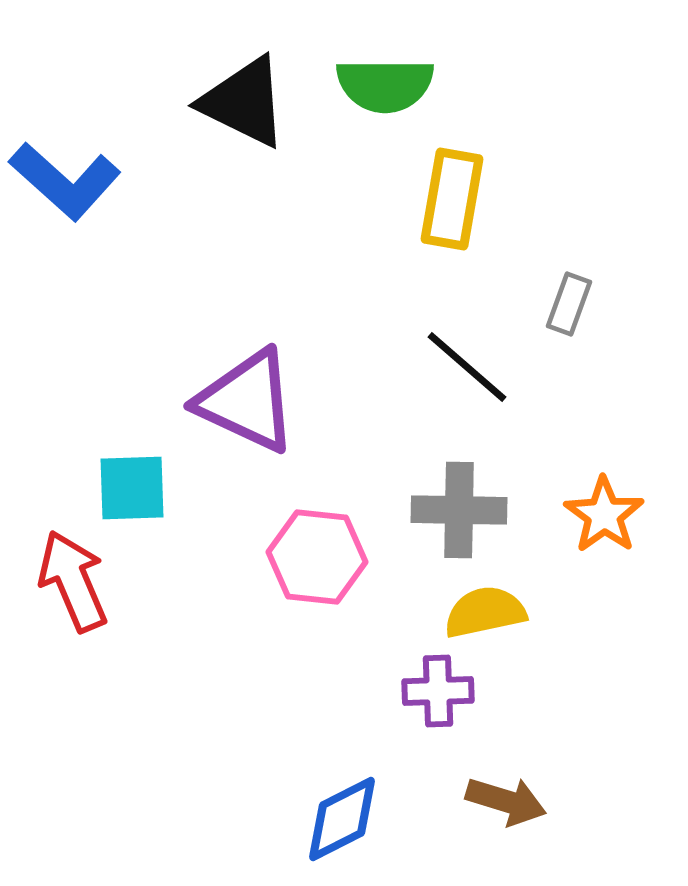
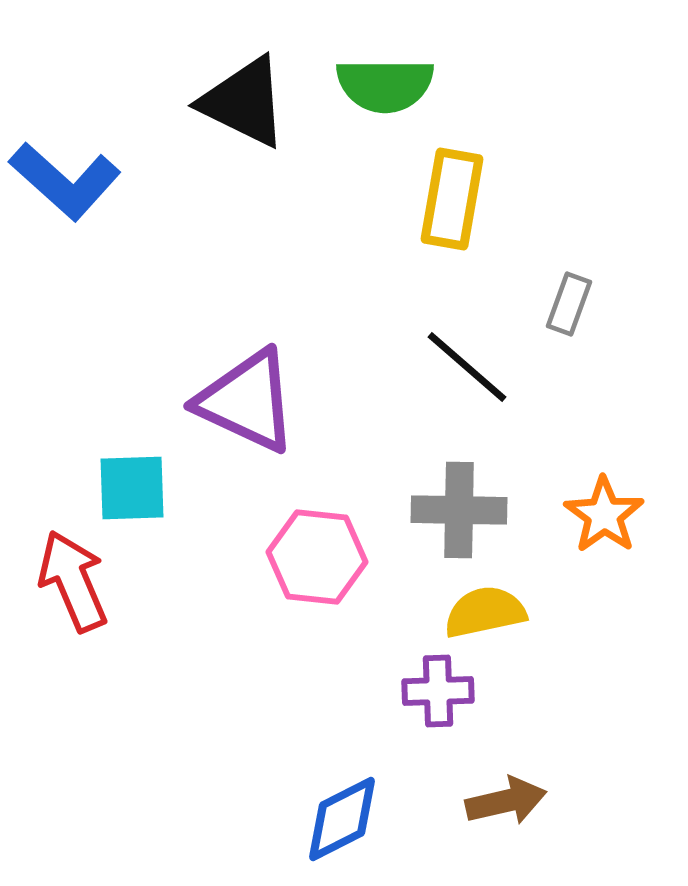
brown arrow: rotated 30 degrees counterclockwise
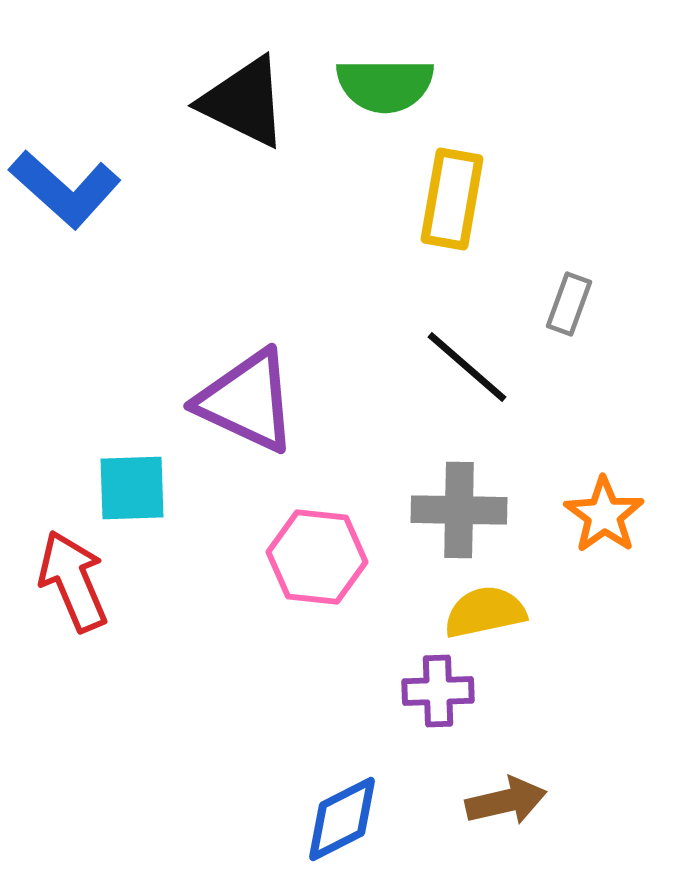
blue L-shape: moved 8 px down
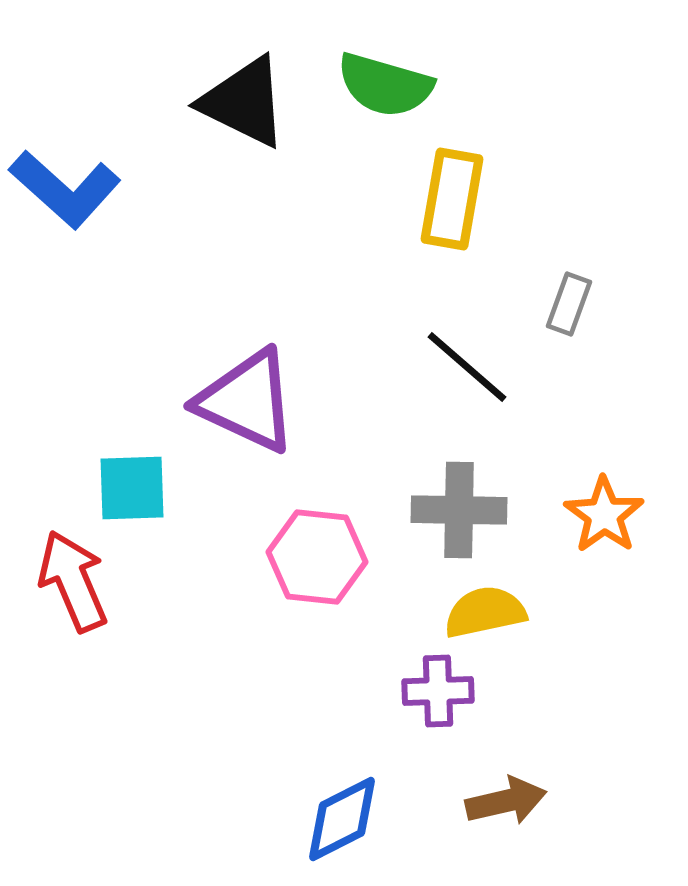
green semicircle: rotated 16 degrees clockwise
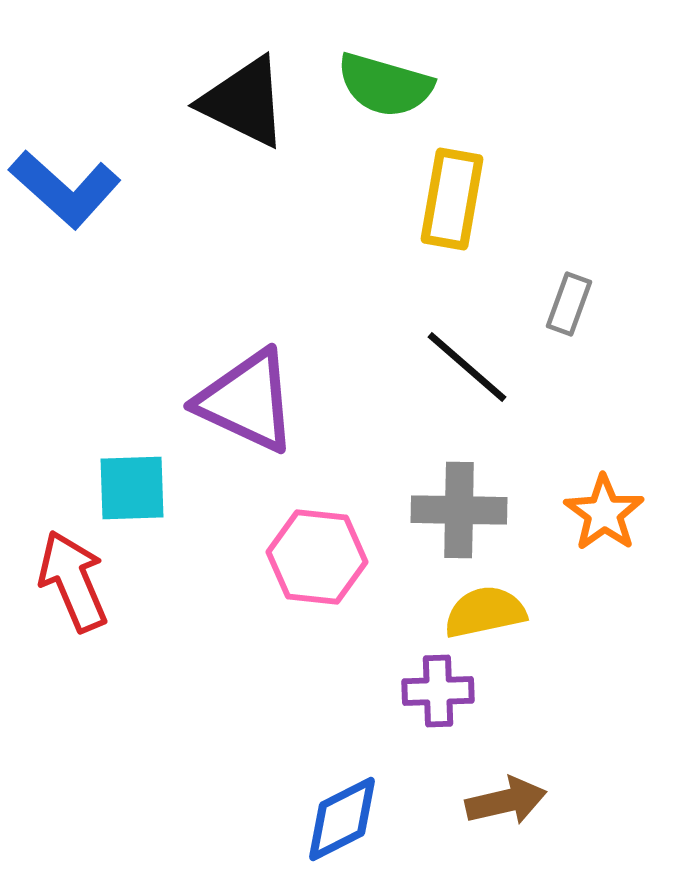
orange star: moved 2 px up
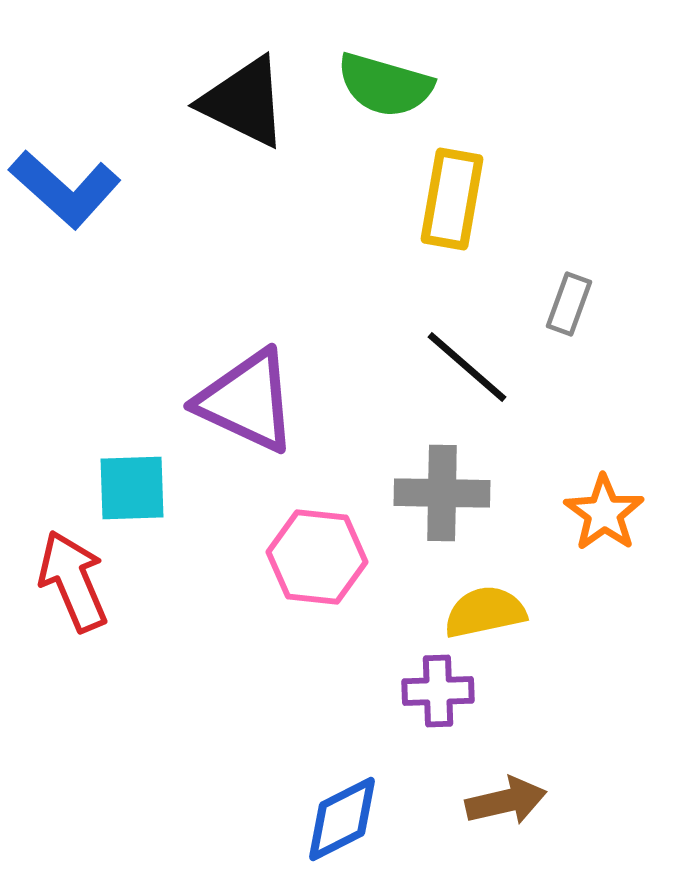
gray cross: moved 17 px left, 17 px up
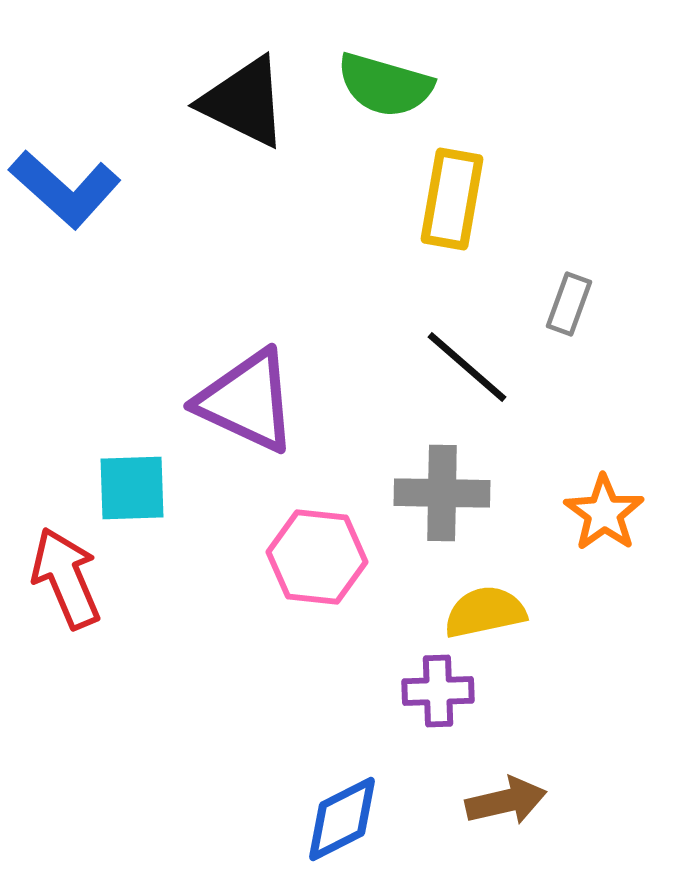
red arrow: moved 7 px left, 3 px up
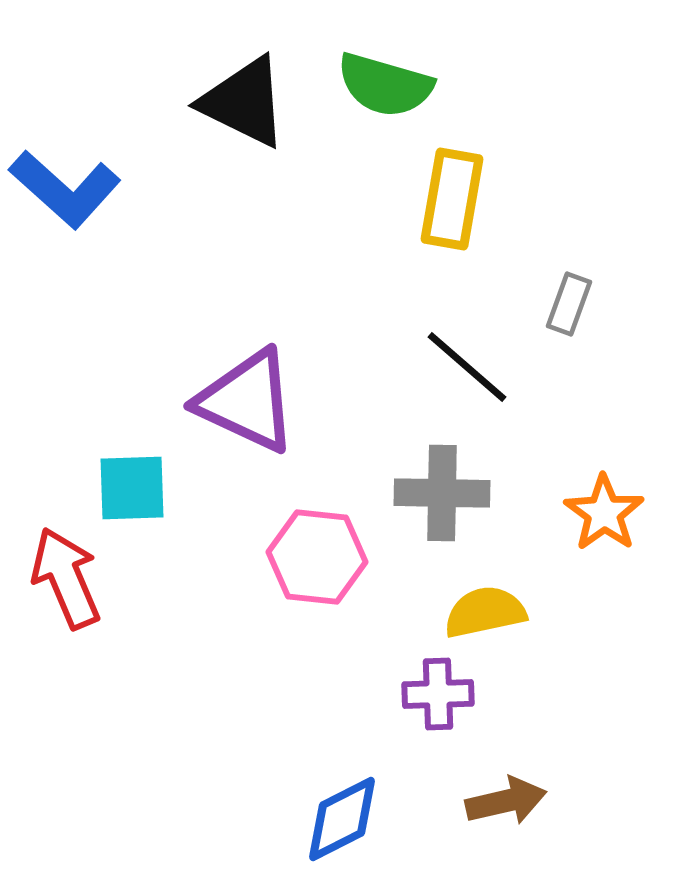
purple cross: moved 3 px down
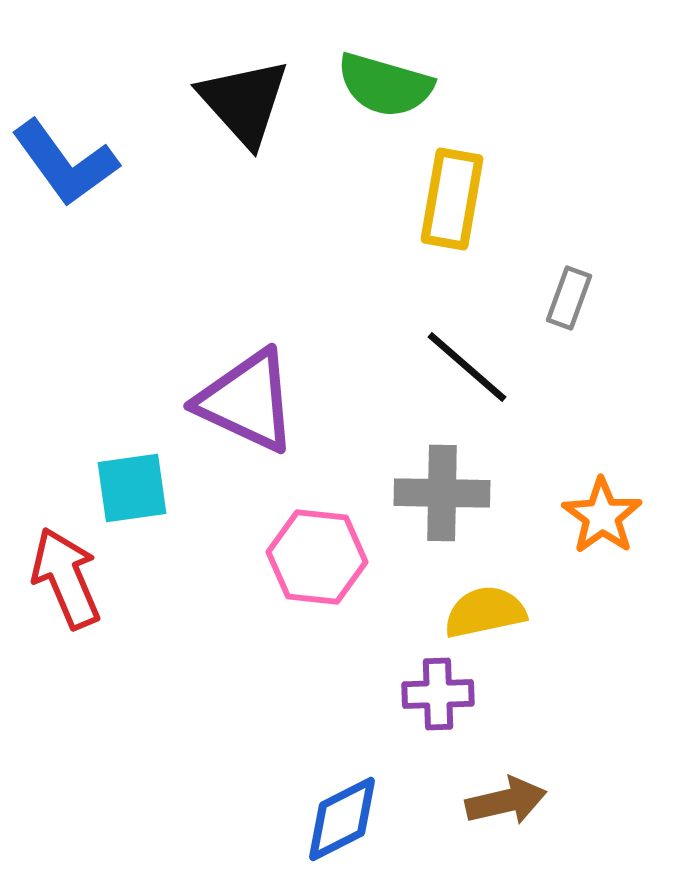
black triangle: rotated 22 degrees clockwise
blue L-shape: moved 26 px up; rotated 12 degrees clockwise
gray rectangle: moved 6 px up
cyan square: rotated 6 degrees counterclockwise
orange star: moved 2 px left, 3 px down
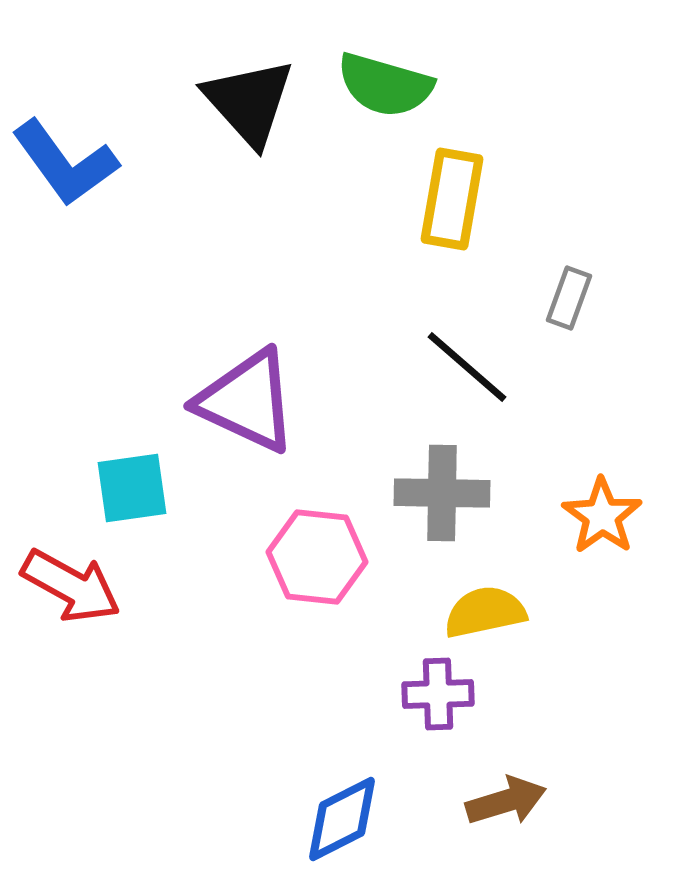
black triangle: moved 5 px right
red arrow: moved 5 px right, 8 px down; rotated 142 degrees clockwise
brown arrow: rotated 4 degrees counterclockwise
